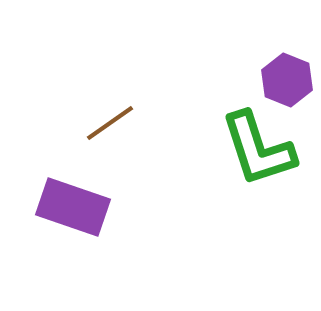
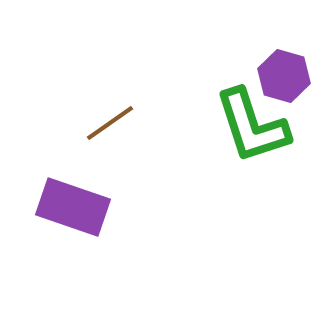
purple hexagon: moved 3 px left, 4 px up; rotated 6 degrees counterclockwise
green L-shape: moved 6 px left, 23 px up
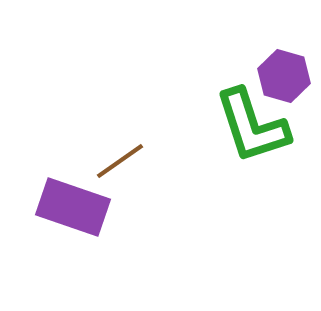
brown line: moved 10 px right, 38 px down
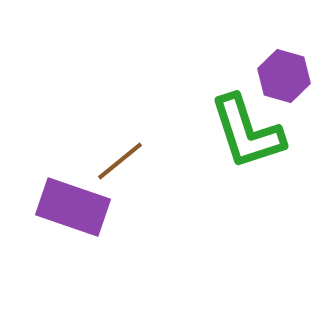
green L-shape: moved 5 px left, 6 px down
brown line: rotated 4 degrees counterclockwise
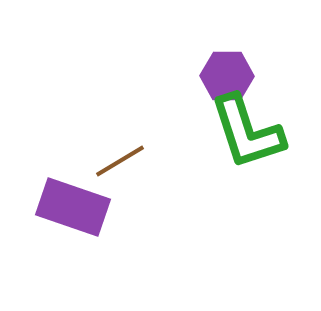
purple hexagon: moved 57 px left; rotated 15 degrees counterclockwise
brown line: rotated 8 degrees clockwise
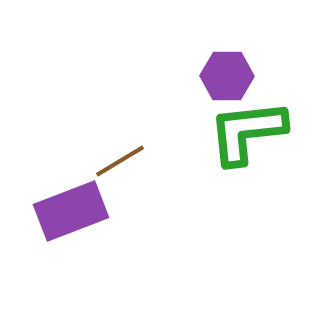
green L-shape: rotated 102 degrees clockwise
purple rectangle: moved 2 px left, 4 px down; rotated 40 degrees counterclockwise
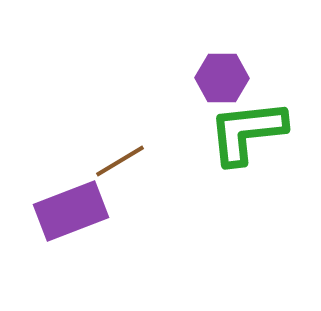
purple hexagon: moved 5 px left, 2 px down
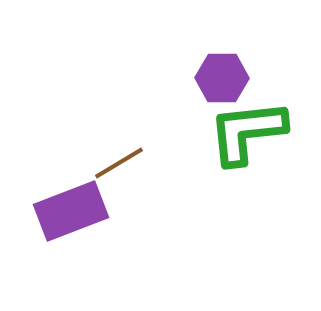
brown line: moved 1 px left, 2 px down
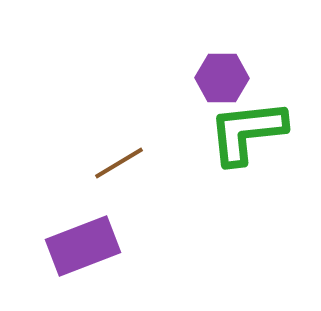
purple rectangle: moved 12 px right, 35 px down
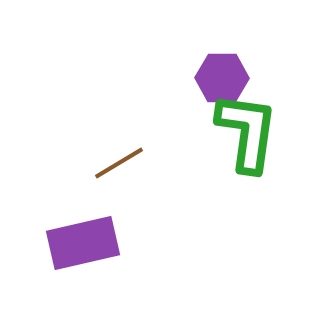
green L-shape: rotated 104 degrees clockwise
purple rectangle: moved 3 px up; rotated 8 degrees clockwise
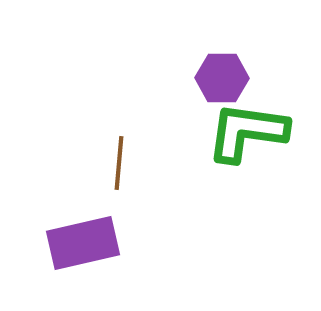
green L-shape: rotated 90 degrees counterclockwise
brown line: rotated 54 degrees counterclockwise
